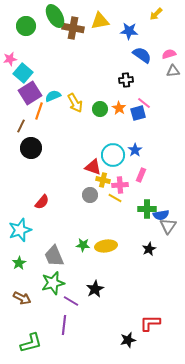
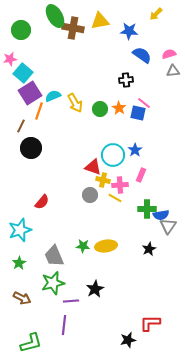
green circle at (26, 26): moved 5 px left, 4 px down
blue square at (138, 113): rotated 28 degrees clockwise
green star at (83, 245): moved 1 px down
purple line at (71, 301): rotated 35 degrees counterclockwise
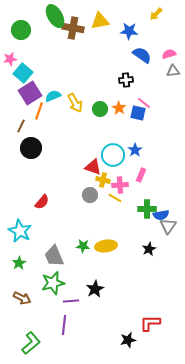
cyan star at (20, 230): moved 1 px down; rotated 25 degrees counterclockwise
green L-shape at (31, 343): rotated 25 degrees counterclockwise
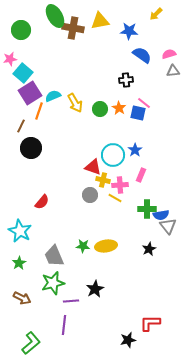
gray triangle at (168, 226): rotated 12 degrees counterclockwise
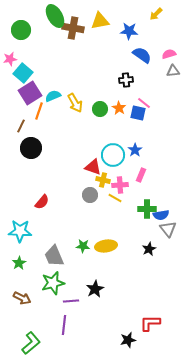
gray triangle at (168, 226): moved 3 px down
cyan star at (20, 231): rotated 25 degrees counterclockwise
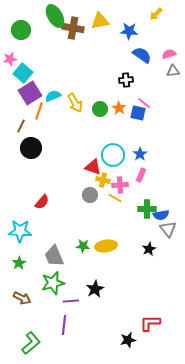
blue star at (135, 150): moved 5 px right, 4 px down
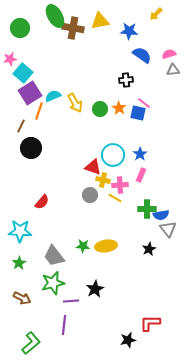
green circle at (21, 30): moved 1 px left, 2 px up
gray triangle at (173, 71): moved 1 px up
gray trapezoid at (54, 256): rotated 15 degrees counterclockwise
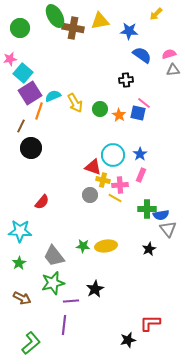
orange star at (119, 108): moved 7 px down
